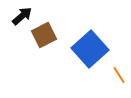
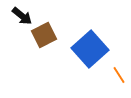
black arrow: rotated 80 degrees clockwise
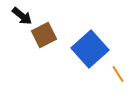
orange line: moved 1 px left, 1 px up
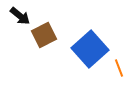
black arrow: moved 2 px left
orange line: moved 1 px right, 6 px up; rotated 12 degrees clockwise
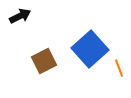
black arrow: rotated 65 degrees counterclockwise
brown square: moved 26 px down
